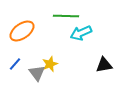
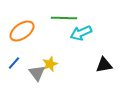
green line: moved 2 px left, 2 px down
blue line: moved 1 px left, 1 px up
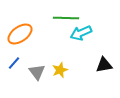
green line: moved 2 px right
orange ellipse: moved 2 px left, 3 px down
yellow star: moved 10 px right, 6 px down
gray triangle: moved 1 px up
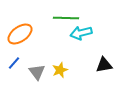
cyan arrow: rotated 10 degrees clockwise
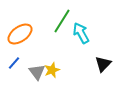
green line: moved 4 px left, 3 px down; rotated 60 degrees counterclockwise
cyan arrow: rotated 75 degrees clockwise
black triangle: moved 1 px left, 1 px up; rotated 36 degrees counterclockwise
yellow star: moved 8 px left
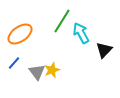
black triangle: moved 1 px right, 14 px up
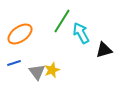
black triangle: rotated 30 degrees clockwise
blue line: rotated 32 degrees clockwise
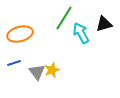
green line: moved 2 px right, 3 px up
orange ellipse: rotated 20 degrees clockwise
black triangle: moved 26 px up
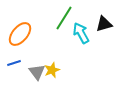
orange ellipse: rotated 35 degrees counterclockwise
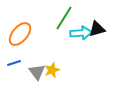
black triangle: moved 7 px left, 5 px down
cyan arrow: rotated 115 degrees clockwise
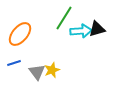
cyan arrow: moved 2 px up
